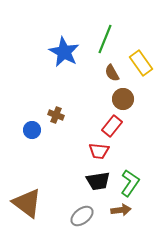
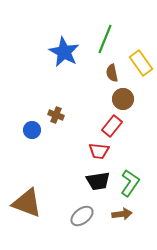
brown semicircle: rotated 18 degrees clockwise
brown triangle: rotated 16 degrees counterclockwise
brown arrow: moved 1 px right, 4 px down
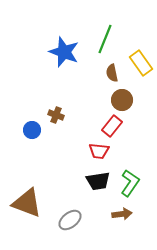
blue star: rotated 8 degrees counterclockwise
brown circle: moved 1 px left, 1 px down
gray ellipse: moved 12 px left, 4 px down
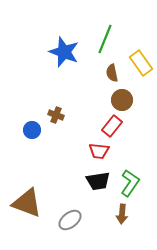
brown arrow: rotated 102 degrees clockwise
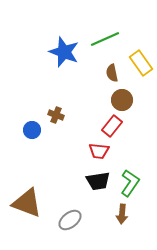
green line: rotated 44 degrees clockwise
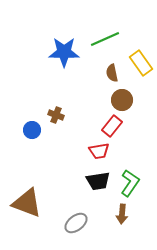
blue star: rotated 20 degrees counterclockwise
red trapezoid: rotated 15 degrees counterclockwise
gray ellipse: moved 6 px right, 3 px down
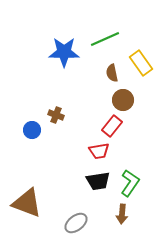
brown circle: moved 1 px right
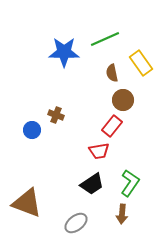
black trapezoid: moved 6 px left, 3 px down; rotated 25 degrees counterclockwise
